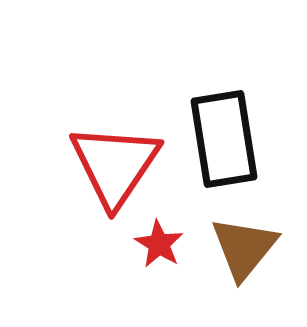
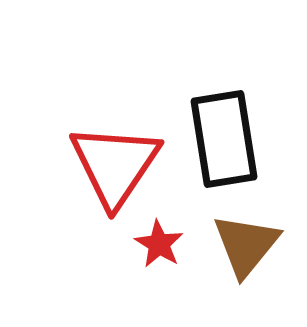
brown triangle: moved 2 px right, 3 px up
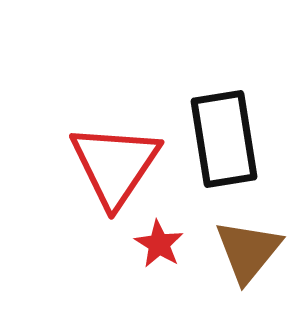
brown triangle: moved 2 px right, 6 px down
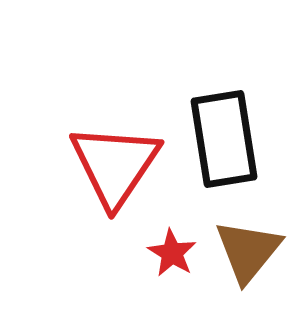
red star: moved 13 px right, 9 px down
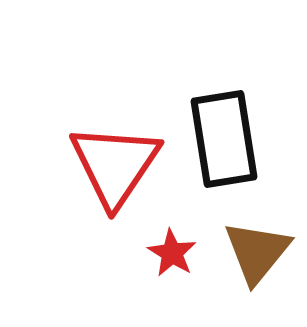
brown triangle: moved 9 px right, 1 px down
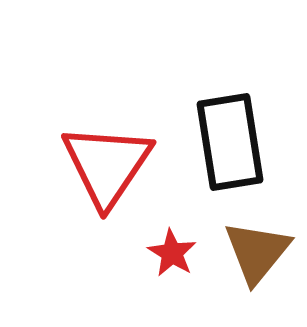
black rectangle: moved 6 px right, 3 px down
red triangle: moved 8 px left
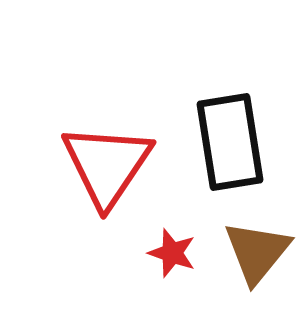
red star: rotated 12 degrees counterclockwise
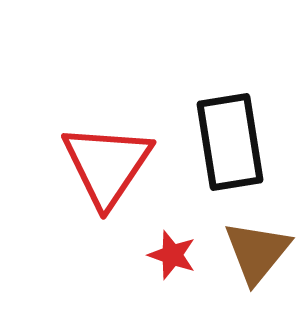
red star: moved 2 px down
